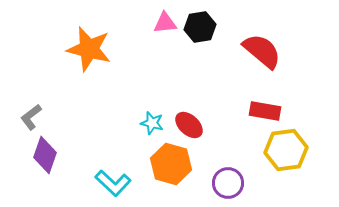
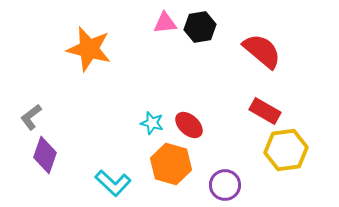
red rectangle: rotated 20 degrees clockwise
purple circle: moved 3 px left, 2 px down
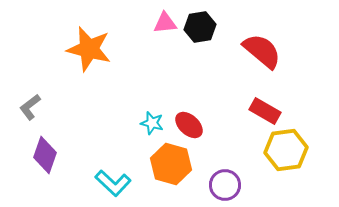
gray L-shape: moved 1 px left, 10 px up
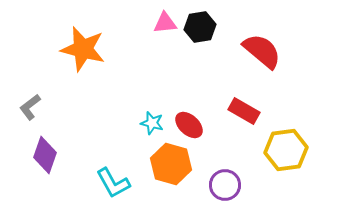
orange star: moved 6 px left
red rectangle: moved 21 px left
cyan L-shape: rotated 18 degrees clockwise
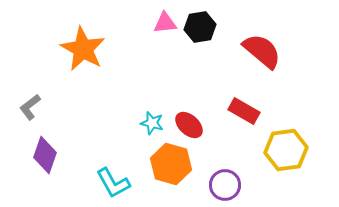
orange star: rotated 15 degrees clockwise
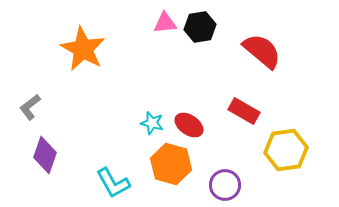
red ellipse: rotated 8 degrees counterclockwise
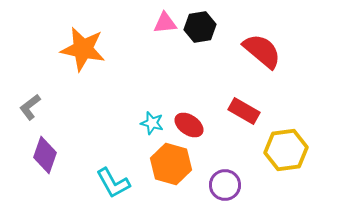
orange star: rotated 18 degrees counterclockwise
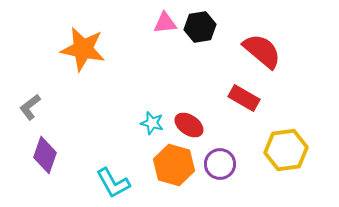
red rectangle: moved 13 px up
orange hexagon: moved 3 px right, 1 px down
purple circle: moved 5 px left, 21 px up
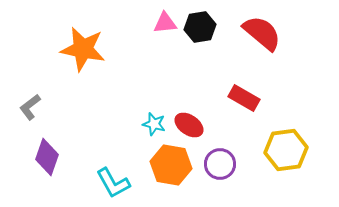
red semicircle: moved 18 px up
cyan star: moved 2 px right, 1 px down
purple diamond: moved 2 px right, 2 px down
orange hexagon: moved 3 px left; rotated 6 degrees counterclockwise
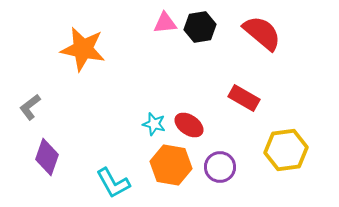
purple circle: moved 3 px down
